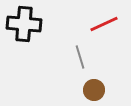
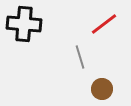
red line: rotated 12 degrees counterclockwise
brown circle: moved 8 px right, 1 px up
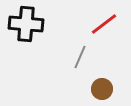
black cross: moved 2 px right
gray line: rotated 40 degrees clockwise
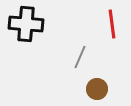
red line: moved 8 px right; rotated 60 degrees counterclockwise
brown circle: moved 5 px left
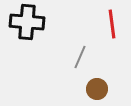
black cross: moved 1 px right, 2 px up
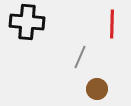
red line: rotated 8 degrees clockwise
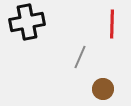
black cross: rotated 16 degrees counterclockwise
brown circle: moved 6 px right
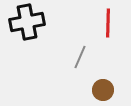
red line: moved 4 px left, 1 px up
brown circle: moved 1 px down
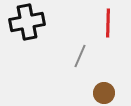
gray line: moved 1 px up
brown circle: moved 1 px right, 3 px down
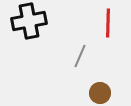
black cross: moved 2 px right, 1 px up
brown circle: moved 4 px left
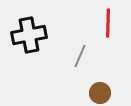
black cross: moved 14 px down
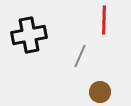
red line: moved 4 px left, 3 px up
brown circle: moved 1 px up
